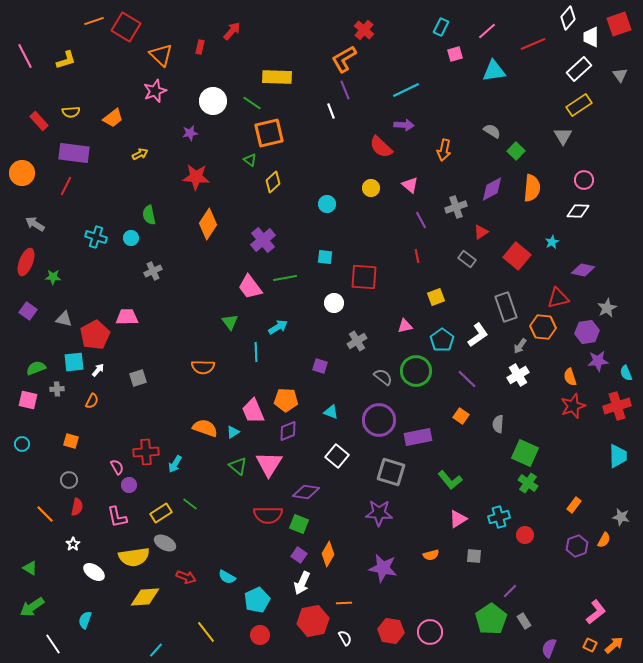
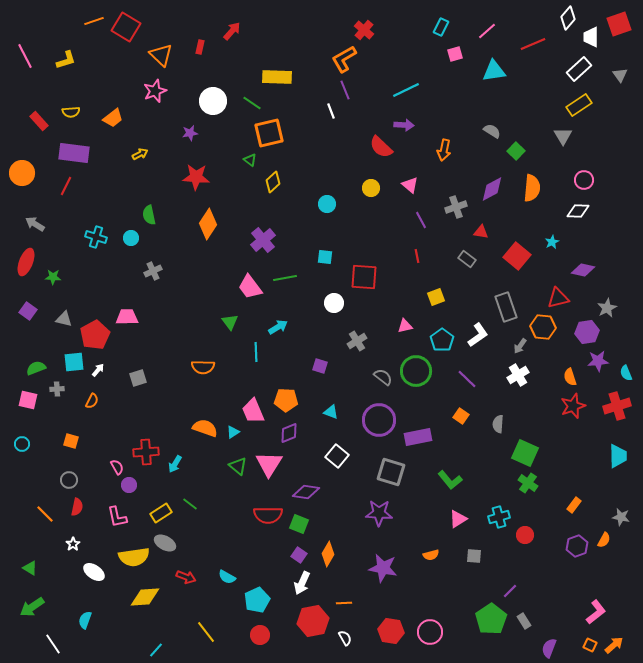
red triangle at (481, 232): rotated 42 degrees clockwise
purple diamond at (288, 431): moved 1 px right, 2 px down
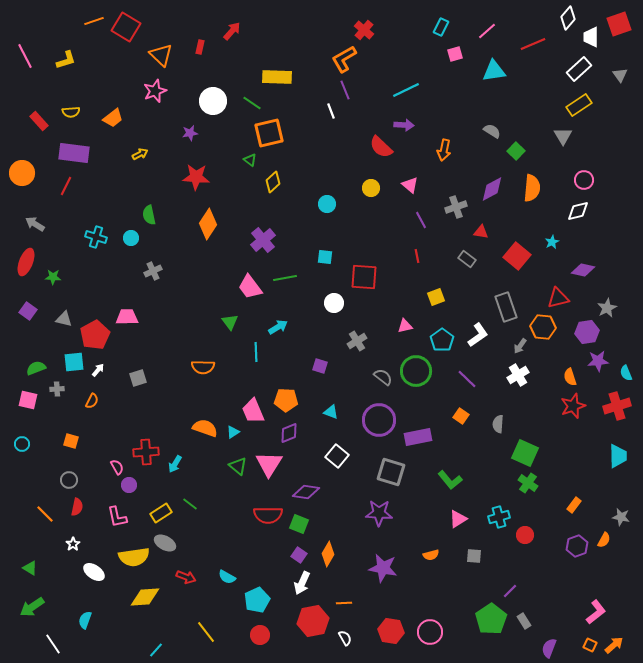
white diamond at (578, 211): rotated 15 degrees counterclockwise
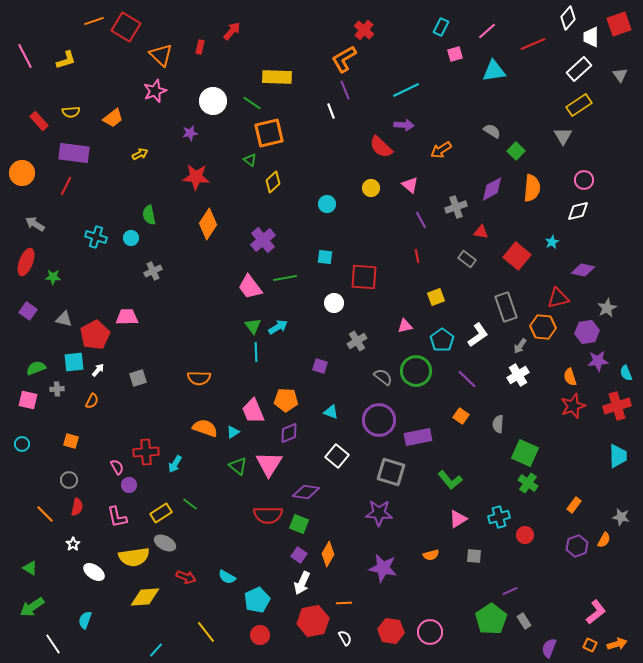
orange arrow at (444, 150): moved 3 px left; rotated 45 degrees clockwise
green triangle at (230, 322): moved 23 px right, 4 px down
orange semicircle at (203, 367): moved 4 px left, 11 px down
purple line at (510, 591): rotated 21 degrees clockwise
orange arrow at (614, 645): moved 3 px right, 1 px up; rotated 24 degrees clockwise
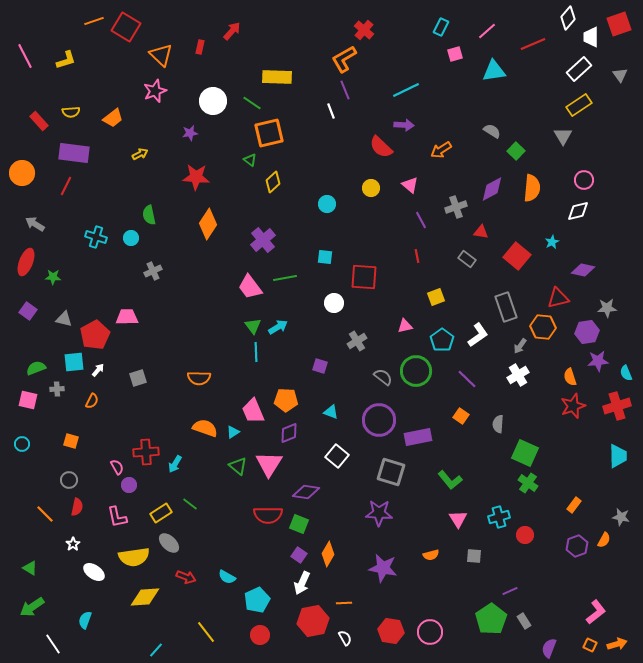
gray star at (607, 308): rotated 24 degrees clockwise
pink triangle at (458, 519): rotated 30 degrees counterclockwise
gray ellipse at (165, 543): moved 4 px right; rotated 15 degrees clockwise
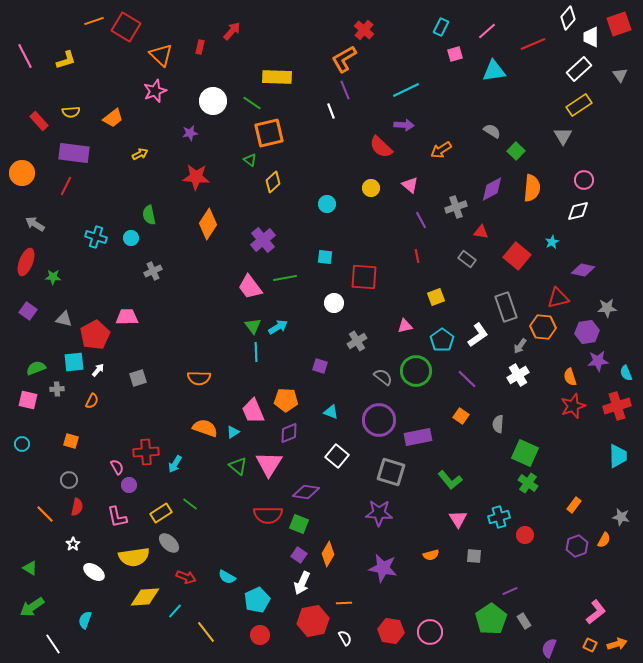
cyan line at (156, 650): moved 19 px right, 39 px up
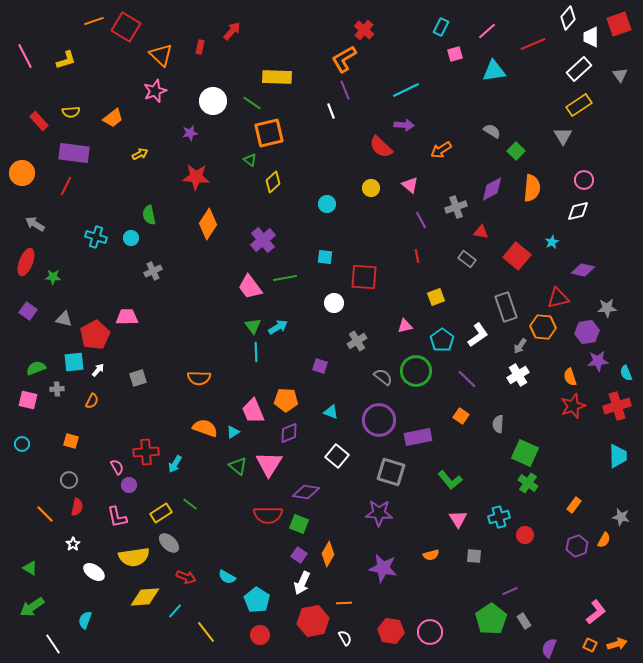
cyan pentagon at (257, 600): rotated 15 degrees counterclockwise
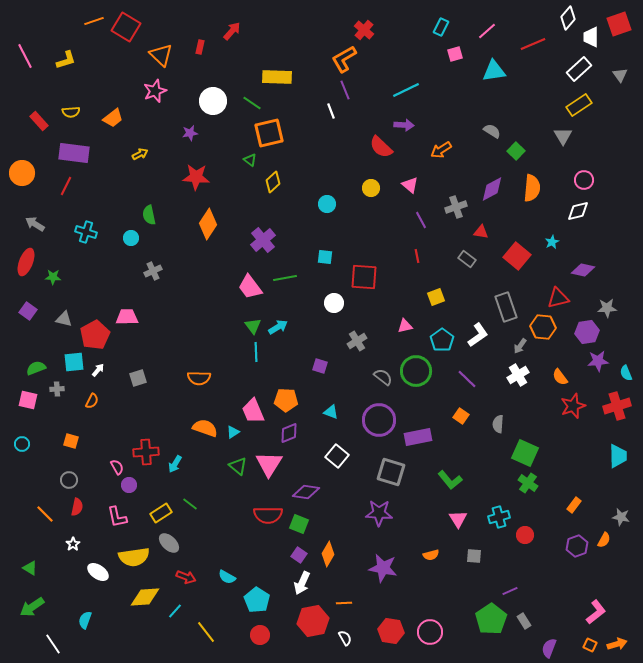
cyan cross at (96, 237): moved 10 px left, 5 px up
orange semicircle at (570, 377): moved 10 px left; rotated 18 degrees counterclockwise
white ellipse at (94, 572): moved 4 px right
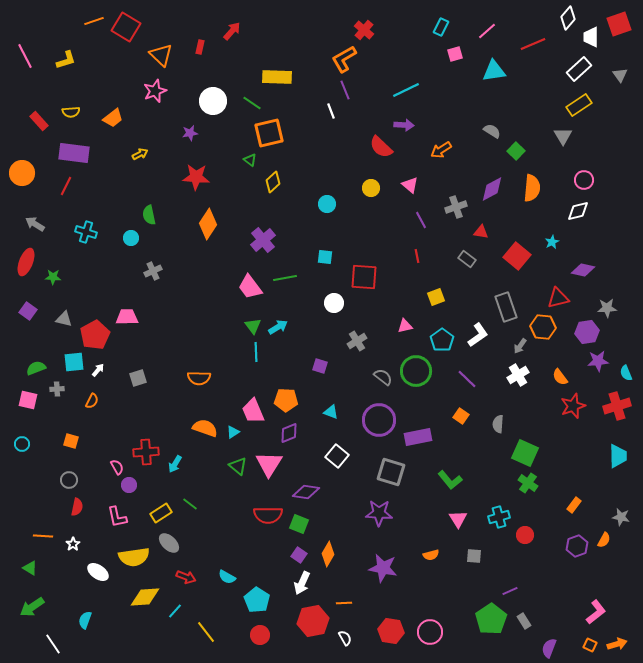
orange line at (45, 514): moved 2 px left, 22 px down; rotated 42 degrees counterclockwise
